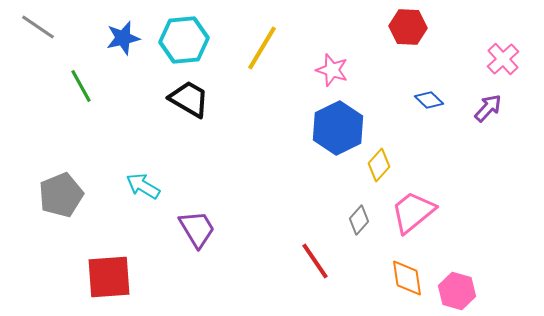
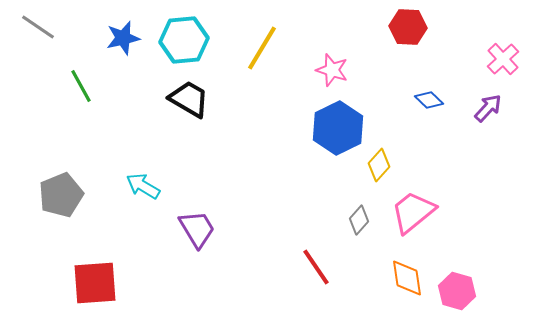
red line: moved 1 px right, 6 px down
red square: moved 14 px left, 6 px down
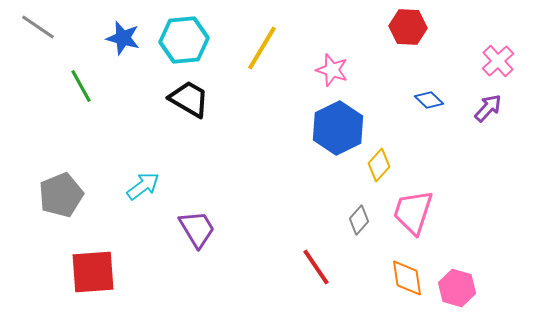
blue star: rotated 28 degrees clockwise
pink cross: moved 5 px left, 2 px down
cyan arrow: rotated 112 degrees clockwise
pink trapezoid: rotated 33 degrees counterclockwise
red square: moved 2 px left, 11 px up
pink hexagon: moved 3 px up
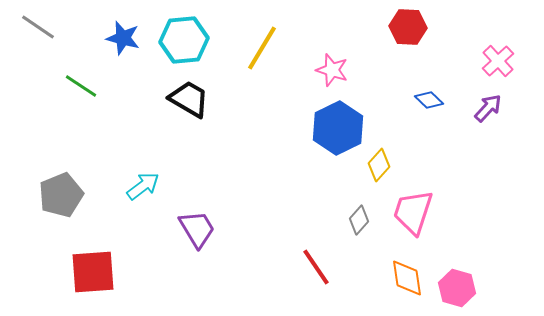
green line: rotated 28 degrees counterclockwise
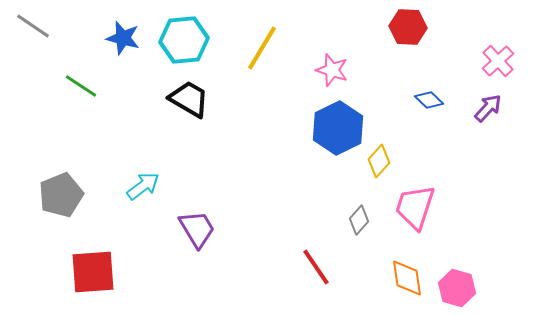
gray line: moved 5 px left, 1 px up
yellow diamond: moved 4 px up
pink trapezoid: moved 2 px right, 5 px up
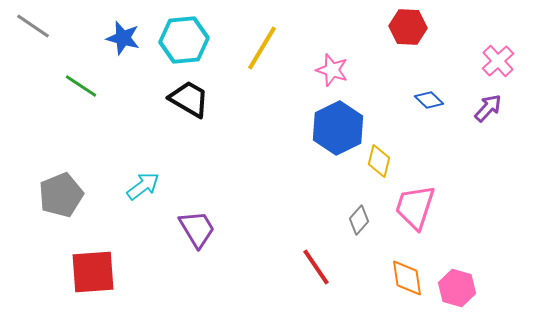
yellow diamond: rotated 28 degrees counterclockwise
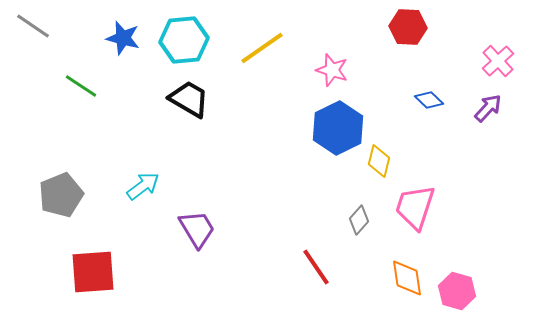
yellow line: rotated 24 degrees clockwise
pink hexagon: moved 3 px down
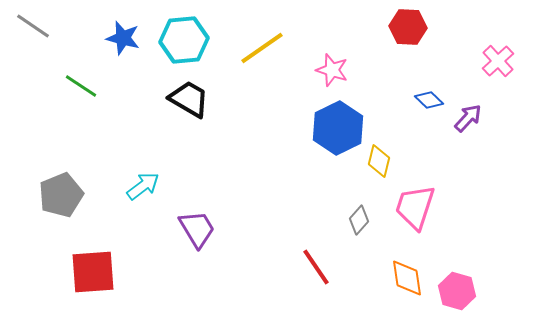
purple arrow: moved 20 px left, 10 px down
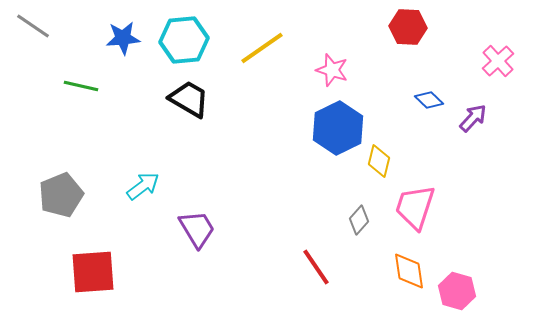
blue star: rotated 20 degrees counterclockwise
green line: rotated 20 degrees counterclockwise
purple arrow: moved 5 px right
orange diamond: moved 2 px right, 7 px up
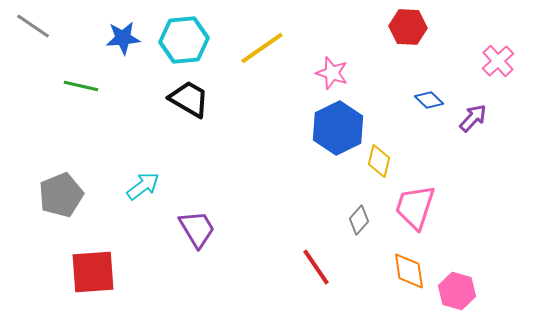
pink star: moved 3 px down
